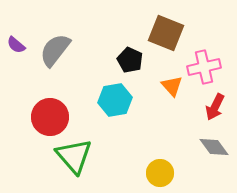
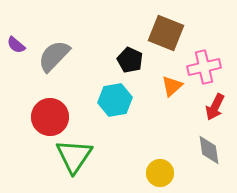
gray semicircle: moved 1 px left, 6 px down; rotated 6 degrees clockwise
orange triangle: rotated 30 degrees clockwise
gray diamond: moved 5 px left, 3 px down; rotated 28 degrees clockwise
green triangle: rotated 15 degrees clockwise
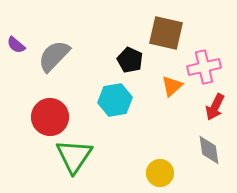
brown square: rotated 9 degrees counterclockwise
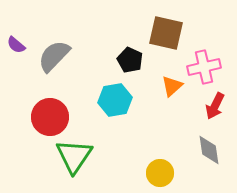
red arrow: moved 1 px up
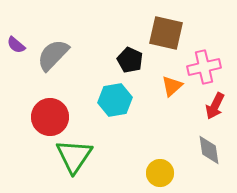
gray semicircle: moved 1 px left, 1 px up
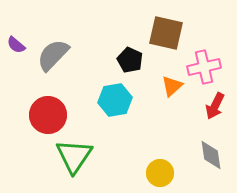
red circle: moved 2 px left, 2 px up
gray diamond: moved 2 px right, 5 px down
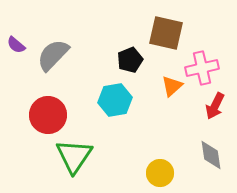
black pentagon: rotated 25 degrees clockwise
pink cross: moved 2 px left, 1 px down
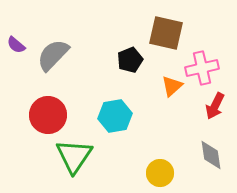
cyan hexagon: moved 16 px down
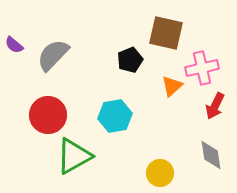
purple semicircle: moved 2 px left
green triangle: rotated 27 degrees clockwise
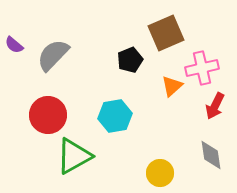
brown square: rotated 36 degrees counterclockwise
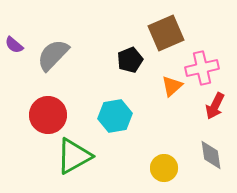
yellow circle: moved 4 px right, 5 px up
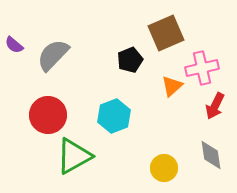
cyan hexagon: moved 1 px left; rotated 12 degrees counterclockwise
